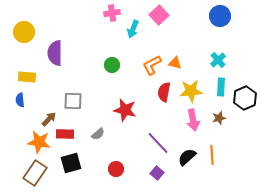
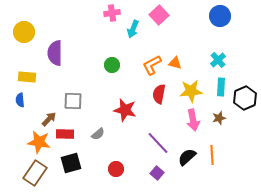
red semicircle: moved 5 px left, 2 px down
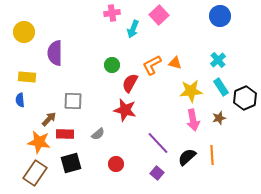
cyan rectangle: rotated 36 degrees counterclockwise
red semicircle: moved 29 px left, 11 px up; rotated 18 degrees clockwise
red circle: moved 5 px up
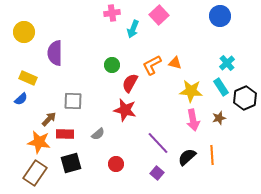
cyan cross: moved 9 px right, 3 px down
yellow rectangle: moved 1 px right, 1 px down; rotated 18 degrees clockwise
yellow star: rotated 10 degrees clockwise
blue semicircle: moved 1 px right, 1 px up; rotated 128 degrees counterclockwise
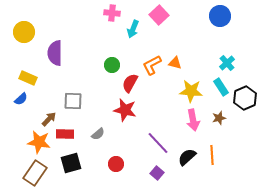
pink cross: rotated 14 degrees clockwise
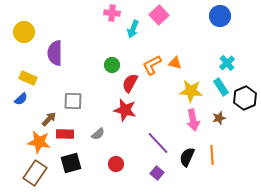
black semicircle: rotated 24 degrees counterclockwise
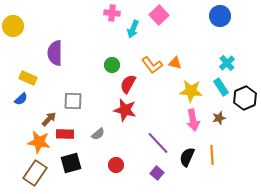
yellow circle: moved 11 px left, 6 px up
orange L-shape: rotated 100 degrees counterclockwise
red semicircle: moved 2 px left, 1 px down
red circle: moved 1 px down
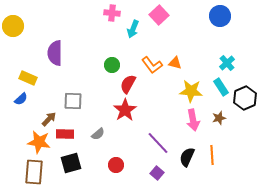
red star: rotated 25 degrees clockwise
brown rectangle: moved 1 px left, 1 px up; rotated 30 degrees counterclockwise
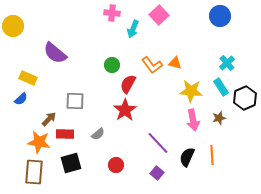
purple semicircle: rotated 50 degrees counterclockwise
gray square: moved 2 px right
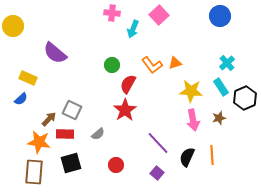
orange triangle: rotated 32 degrees counterclockwise
gray square: moved 3 px left, 9 px down; rotated 24 degrees clockwise
